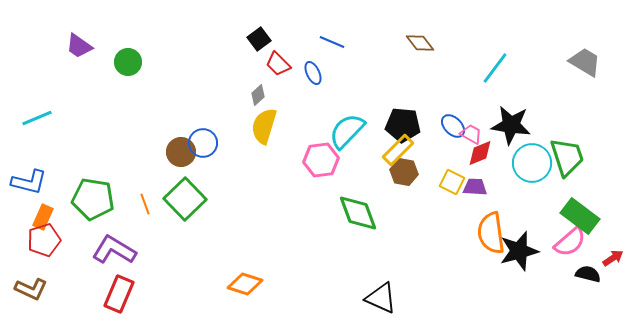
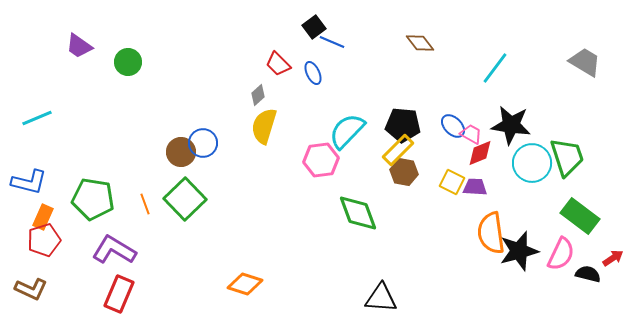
black square at (259, 39): moved 55 px right, 12 px up
pink semicircle at (570, 242): moved 9 px left, 12 px down; rotated 24 degrees counterclockwise
black triangle at (381, 298): rotated 20 degrees counterclockwise
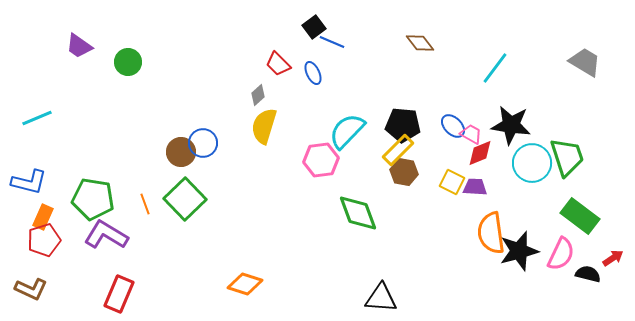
purple L-shape at (114, 250): moved 8 px left, 15 px up
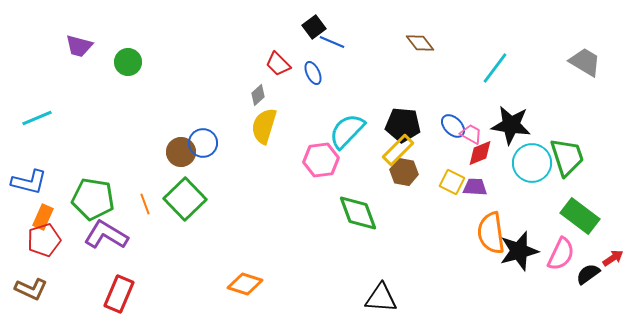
purple trapezoid at (79, 46): rotated 20 degrees counterclockwise
black semicircle at (588, 274): rotated 50 degrees counterclockwise
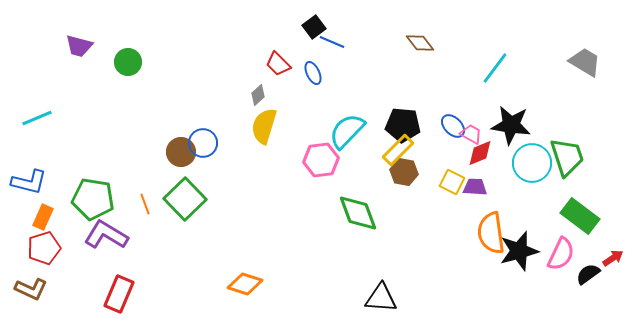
red pentagon at (44, 240): moved 8 px down
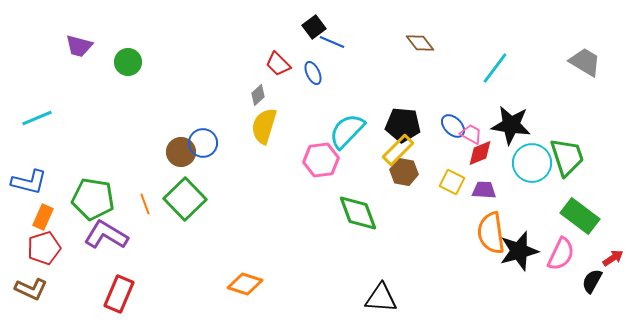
purple trapezoid at (475, 187): moved 9 px right, 3 px down
black semicircle at (588, 274): moved 4 px right, 7 px down; rotated 25 degrees counterclockwise
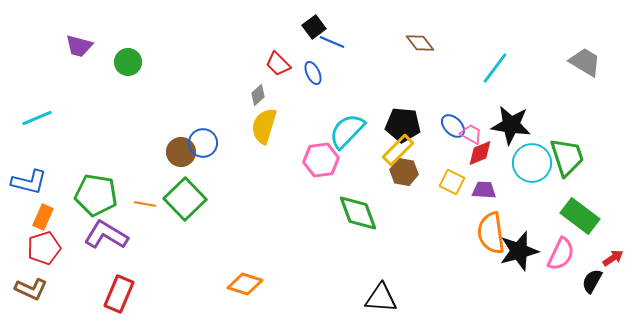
green pentagon at (93, 199): moved 3 px right, 4 px up
orange line at (145, 204): rotated 60 degrees counterclockwise
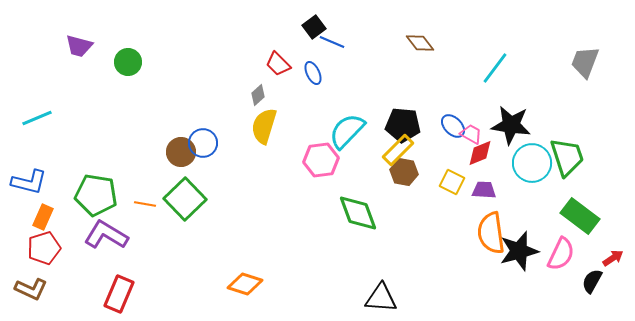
gray trapezoid at (585, 62): rotated 100 degrees counterclockwise
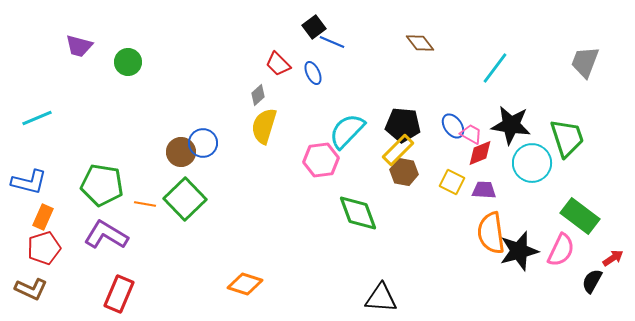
blue ellipse at (453, 126): rotated 10 degrees clockwise
green trapezoid at (567, 157): moved 19 px up
green pentagon at (96, 195): moved 6 px right, 10 px up
pink semicircle at (561, 254): moved 4 px up
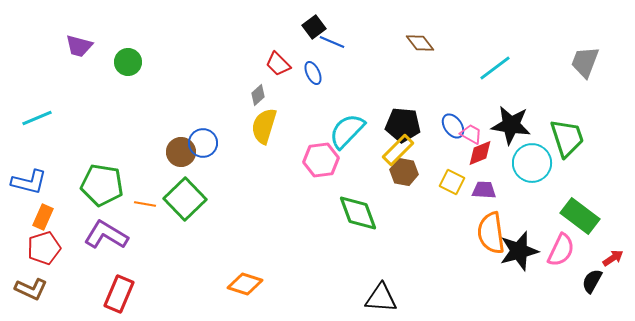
cyan line at (495, 68): rotated 16 degrees clockwise
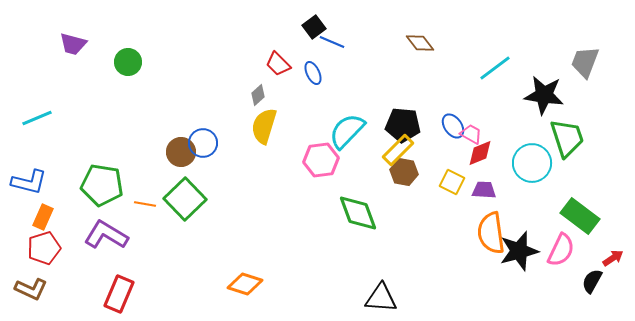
purple trapezoid at (79, 46): moved 6 px left, 2 px up
black star at (511, 125): moved 33 px right, 30 px up
